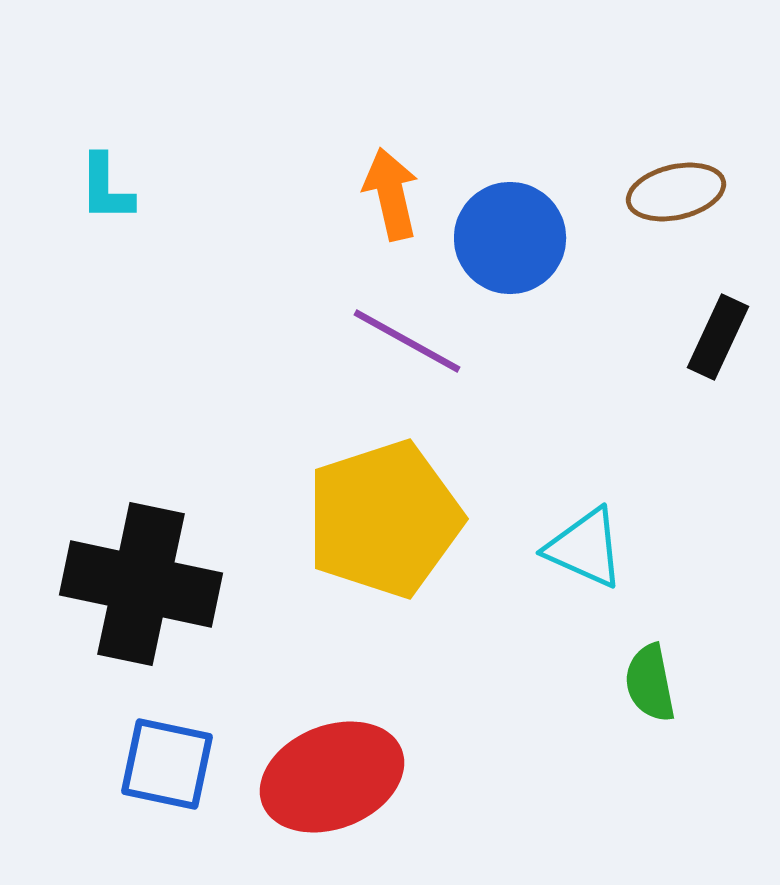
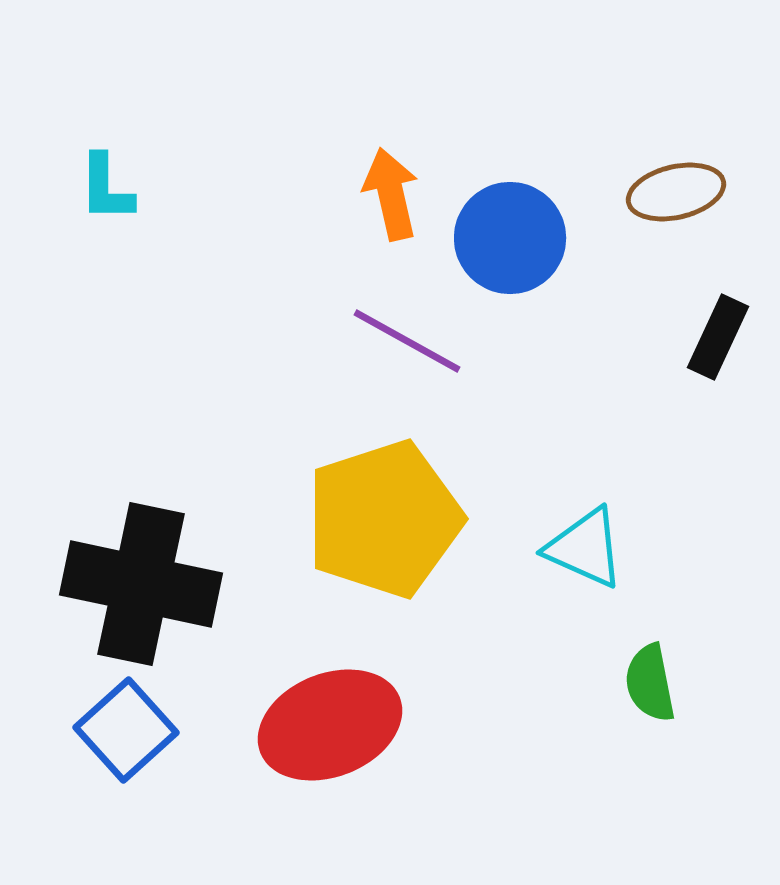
blue square: moved 41 px left, 34 px up; rotated 36 degrees clockwise
red ellipse: moved 2 px left, 52 px up
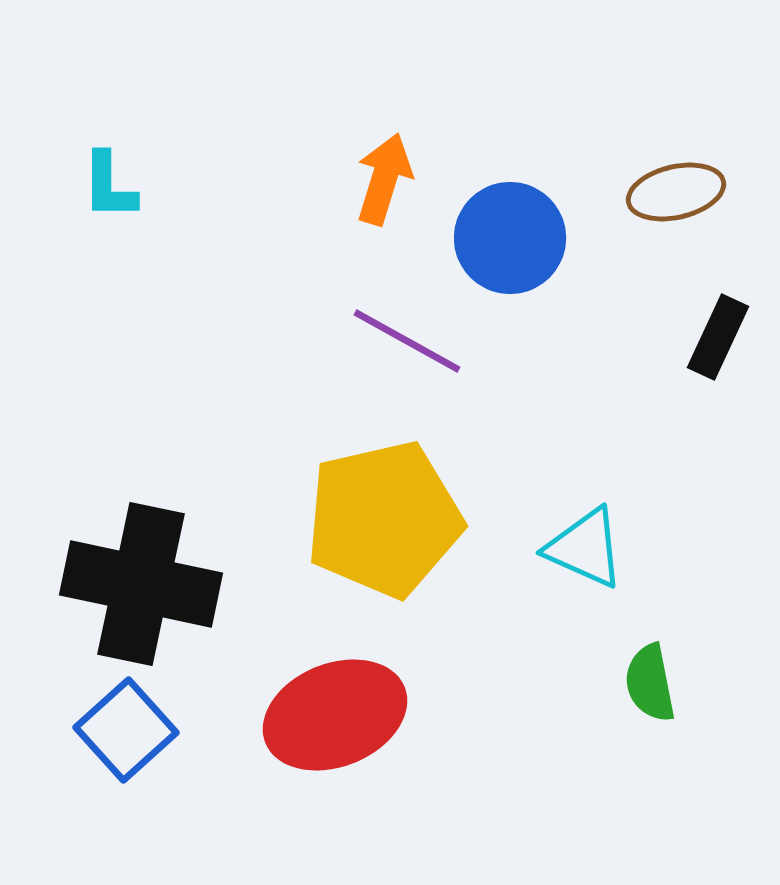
cyan L-shape: moved 3 px right, 2 px up
orange arrow: moved 7 px left, 15 px up; rotated 30 degrees clockwise
yellow pentagon: rotated 5 degrees clockwise
red ellipse: moved 5 px right, 10 px up
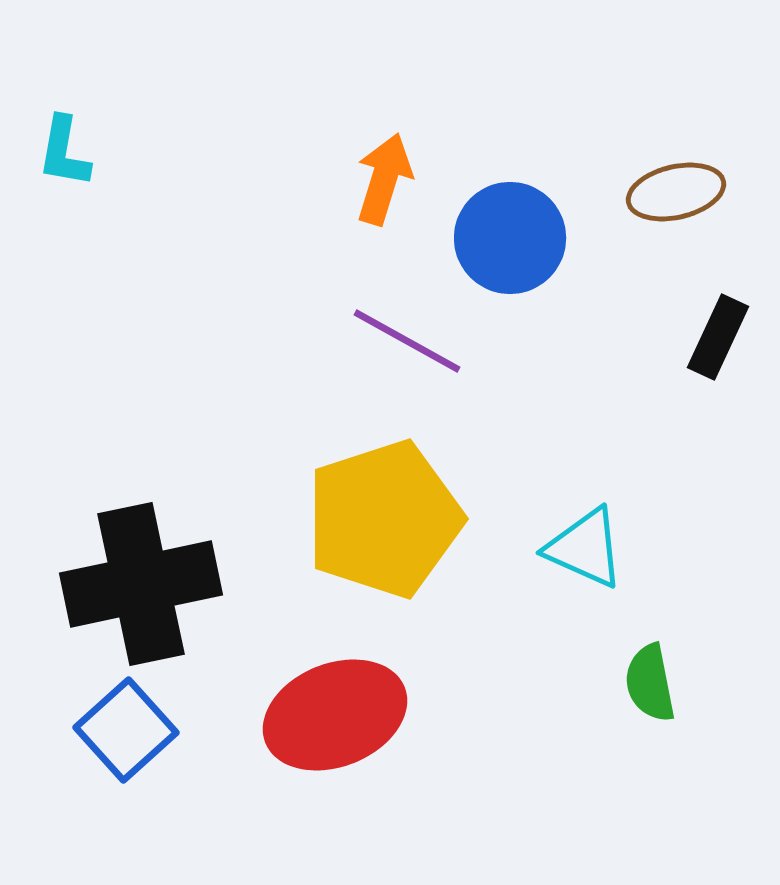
cyan L-shape: moved 45 px left, 34 px up; rotated 10 degrees clockwise
yellow pentagon: rotated 5 degrees counterclockwise
black cross: rotated 24 degrees counterclockwise
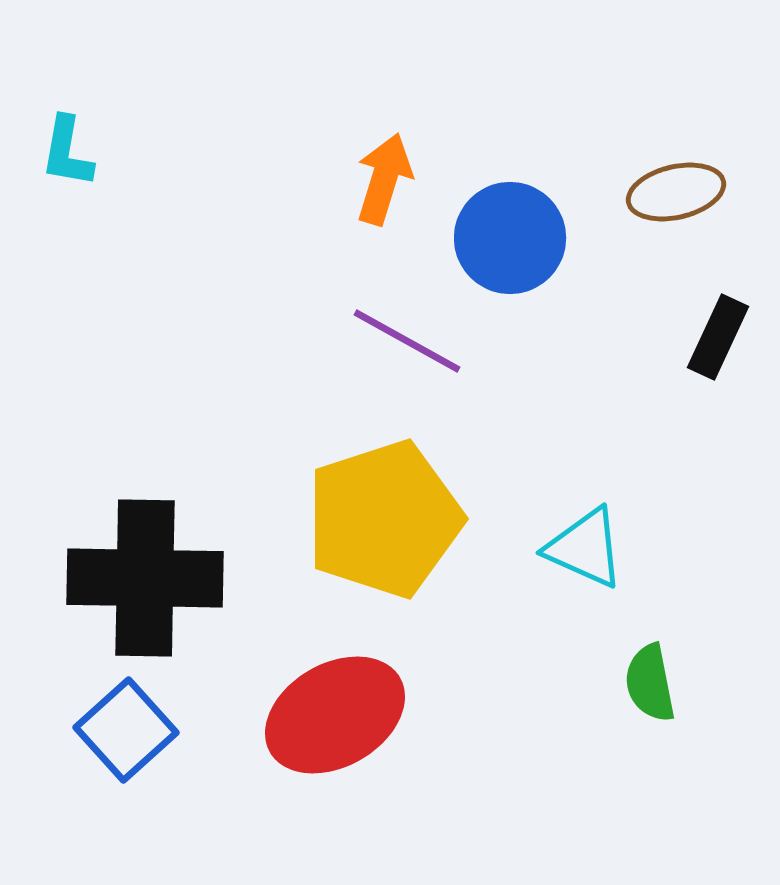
cyan L-shape: moved 3 px right
black cross: moved 4 px right, 6 px up; rotated 13 degrees clockwise
red ellipse: rotated 8 degrees counterclockwise
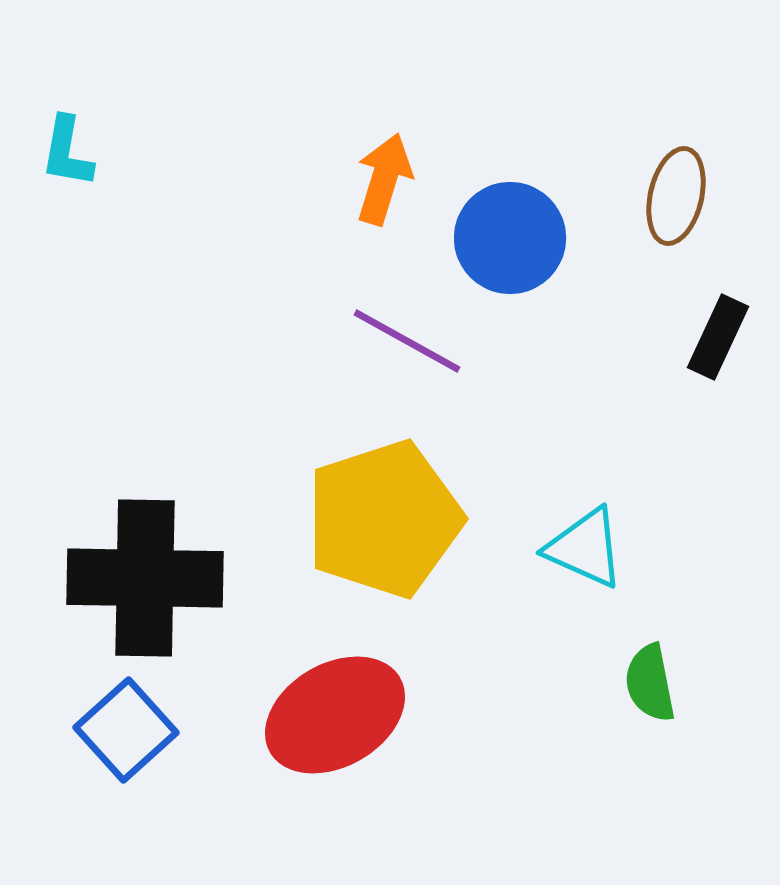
brown ellipse: moved 4 px down; rotated 64 degrees counterclockwise
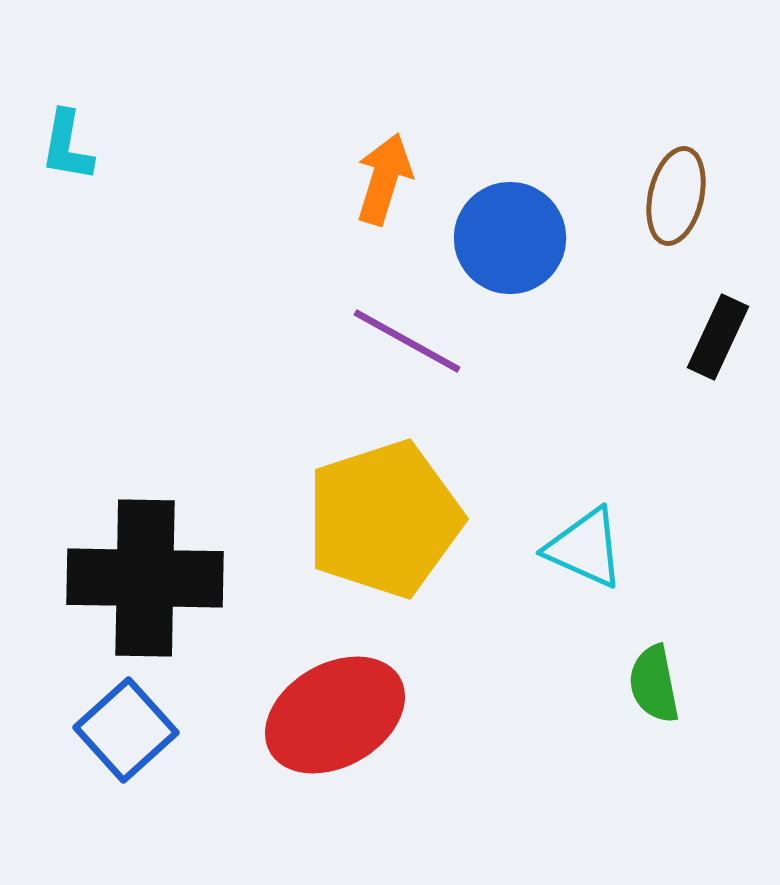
cyan L-shape: moved 6 px up
green semicircle: moved 4 px right, 1 px down
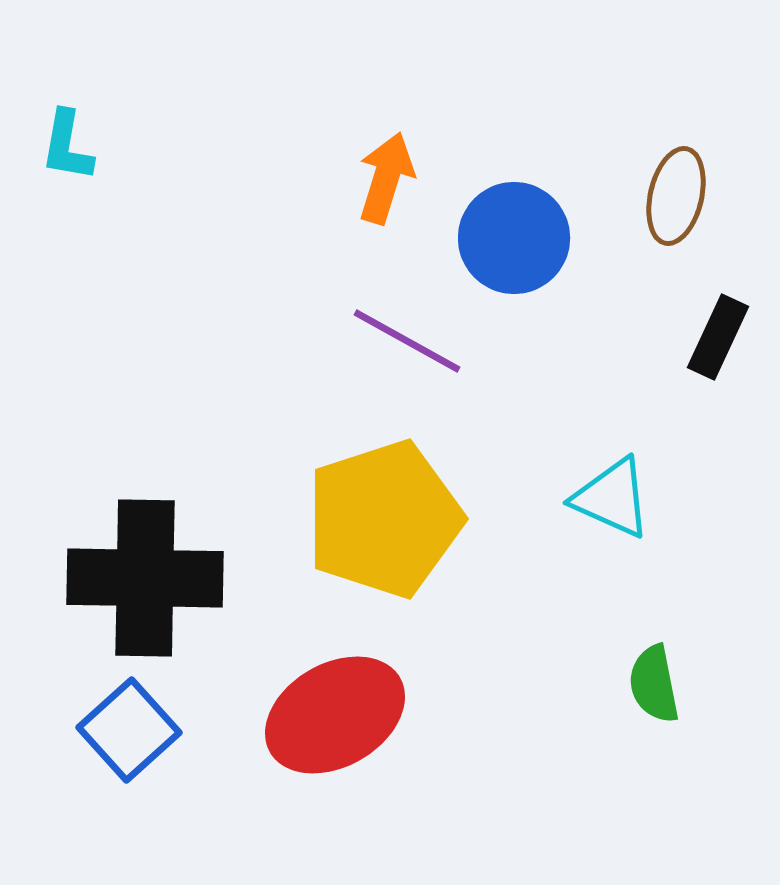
orange arrow: moved 2 px right, 1 px up
blue circle: moved 4 px right
cyan triangle: moved 27 px right, 50 px up
blue square: moved 3 px right
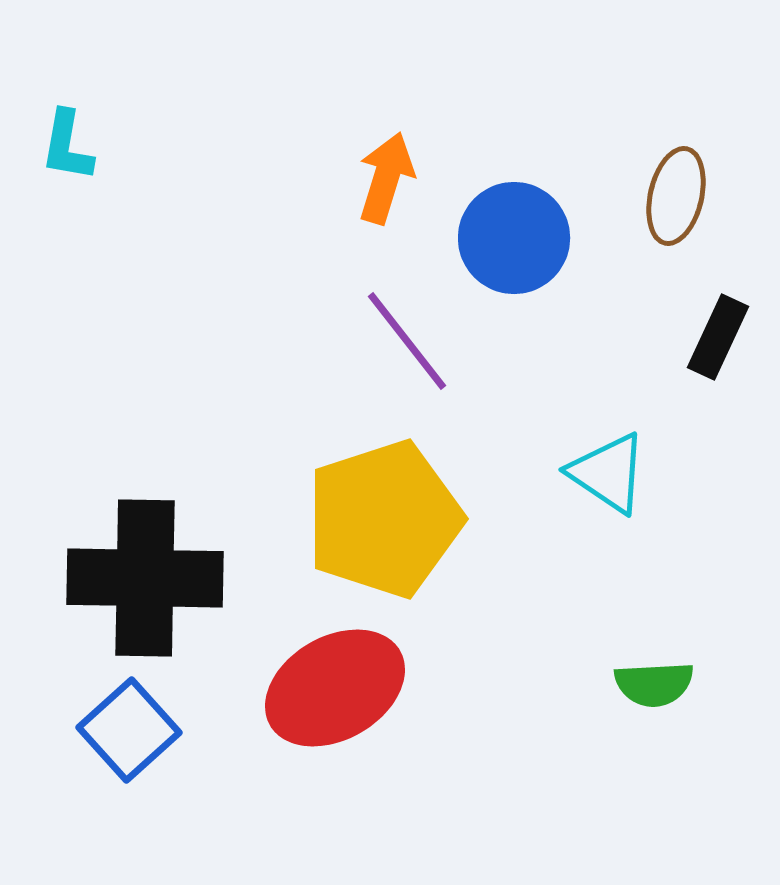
purple line: rotated 23 degrees clockwise
cyan triangle: moved 4 px left, 25 px up; rotated 10 degrees clockwise
green semicircle: rotated 82 degrees counterclockwise
red ellipse: moved 27 px up
